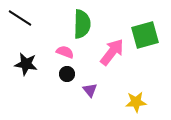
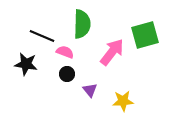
black line: moved 22 px right, 18 px down; rotated 10 degrees counterclockwise
yellow star: moved 13 px left, 1 px up
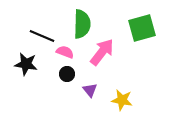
green square: moved 3 px left, 7 px up
pink arrow: moved 10 px left
yellow star: moved 1 px left, 1 px up; rotated 15 degrees clockwise
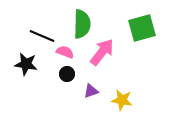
purple triangle: moved 1 px right, 1 px down; rotated 49 degrees clockwise
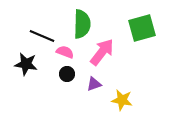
purple triangle: moved 3 px right, 7 px up
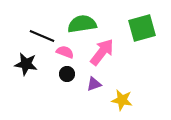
green semicircle: rotated 100 degrees counterclockwise
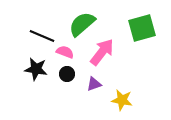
green semicircle: rotated 32 degrees counterclockwise
black star: moved 10 px right, 5 px down
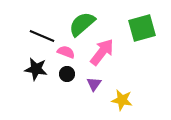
pink semicircle: moved 1 px right
purple triangle: rotated 35 degrees counterclockwise
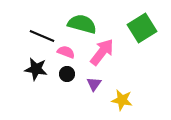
green semicircle: rotated 56 degrees clockwise
green square: rotated 16 degrees counterclockwise
